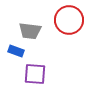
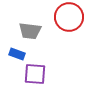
red circle: moved 3 px up
blue rectangle: moved 1 px right, 3 px down
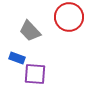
gray trapezoid: rotated 40 degrees clockwise
blue rectangle: moved 4 px down
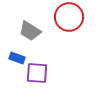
gray trapezoid: rotated 15 degrees counterclockwise
purple square: moved 2 px right, 1 px up
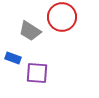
red circle: moved 7 px left
blue rectangle: moved 4 px left
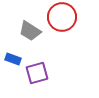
blue rectangle: moved 1 px down
purple square: rotated 20 degrees counterclockwise
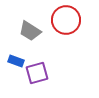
red circle: moved 4 px right, 3 px down
blue rectangle: moved 3 px right, 2 px down
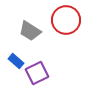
blue rectangle: rotated 21 degrees clockwise
purple square: rotated 10 degrees counterclockwise
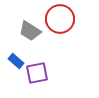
red circle: moved 6 px left, 1 px up
purple square: rotated 15 degrees clockwise
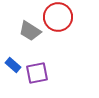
red circle: moved 2 px left, 2 px up
blue rectangle: moved 3 px left, 4 px down
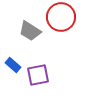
red circle: moved 3 px right
purple square: moved 1 px right, 2 px down
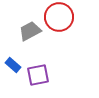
red circle: moved 2 px left
gray trapezoid: rotated 120 degrees clockwise
